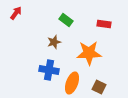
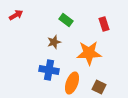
red arrow: moved 2 px down; rotated 24 degrees clockwise
red rectangle: rotated 64 degrees clockwise
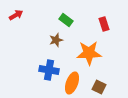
brown star: moved 2 px right, 2 px up
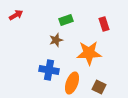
green rectangle: rotated 56 degrees counterclockwise
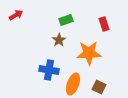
brown star: moved 3 px right; rotated 16 degrees counterclockwise
orange ellipse: moved 1 px right, 1 px down
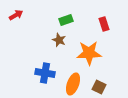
brown star: rotated 16 degrees counterclockwise
blue cross: moved 4 px left, 3 px down
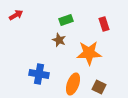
blue cross: moved 6 px left, 1 px down
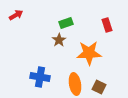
green rectangle: moved 3 px down
red rectangle: moved 3 px right, 1 px down
brown star: rotated 16 degrees clockwise
blue cross: moved 1 px right, 3 px down
orange ellipse: moved 2 px right; rotated 30 degrees counterclockwise
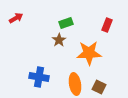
red arrow: moved 3 px down
red rectangle: rotated 40 degrees clockwise
blue cross: moved 1 px left
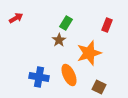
green rectangle: rotated 40 degrees counterclockwise
orange star: rotated 15 degrees counterclockwise
orange ellipse: moved 6 px left, 9 px up; rotated 15 degrees counterclockwise
